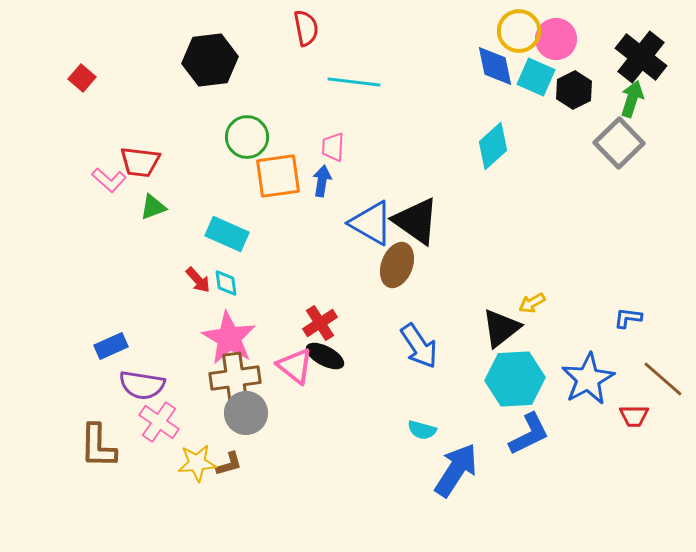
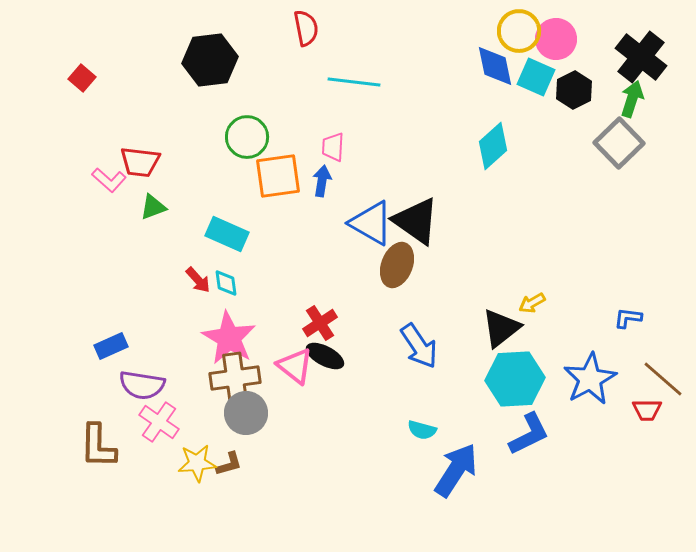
blue star at (588, 379): moved 2 px right
red trapezoid at (634, 416): moved 13 px right, 6 px up
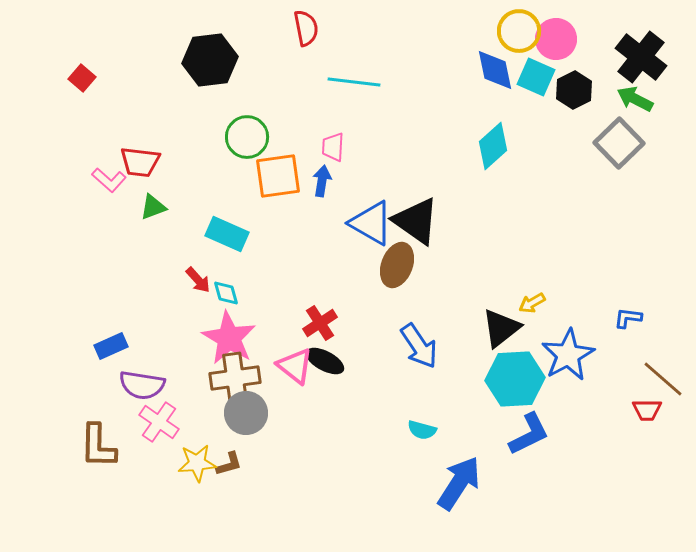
blue diamond at (495, 66): moved 4 px down
green arrow at (632, 99): moved 3 px right; rotated 81 degrees counterclockwise
cyan diamond at (226, 283): moved 10 px down; rotated 8 degrees counterclockwise
black ellipse at (325, 356): moved 5 px down
blue star at (590, 379): moved 22 px left, 24 px up
blue arrow at (456, 470): moved 3 px right, 13 px down
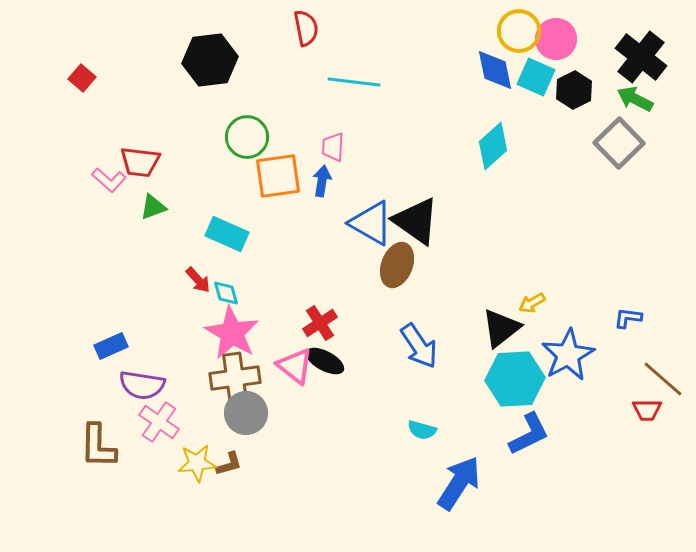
pink star at (229, 338): moved 3 px right, 5 px up
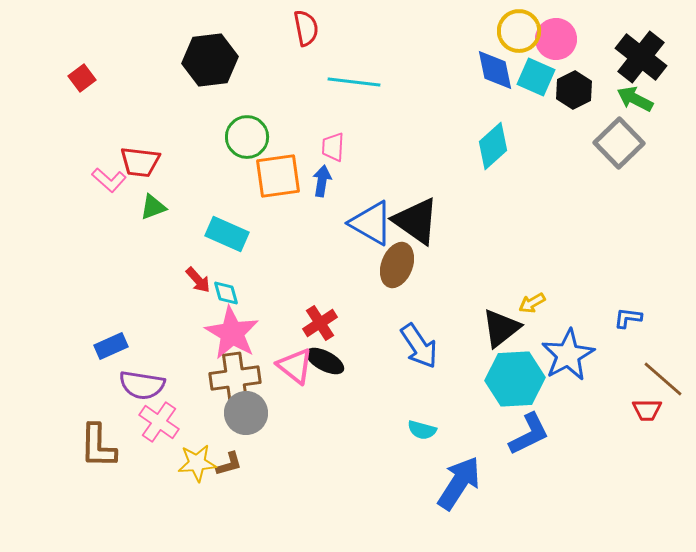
red square at (82, 78): rotated 12 degrees clockwise
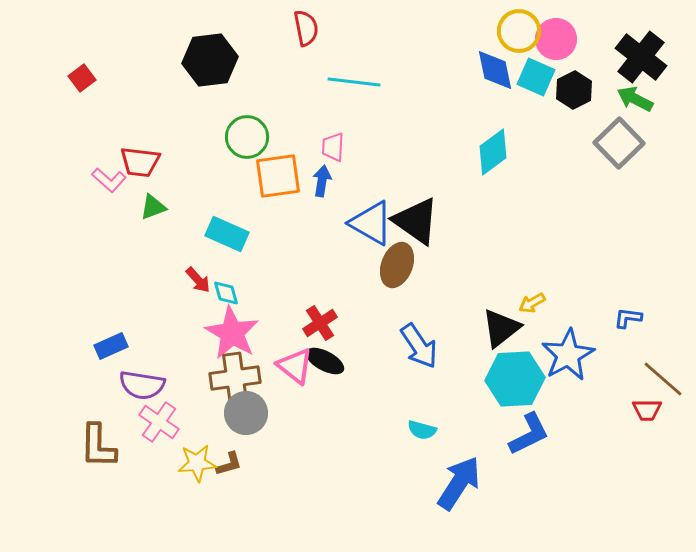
cyan diamond at (493, 146): moved 6 px down; rotated 6 degrees clockwise
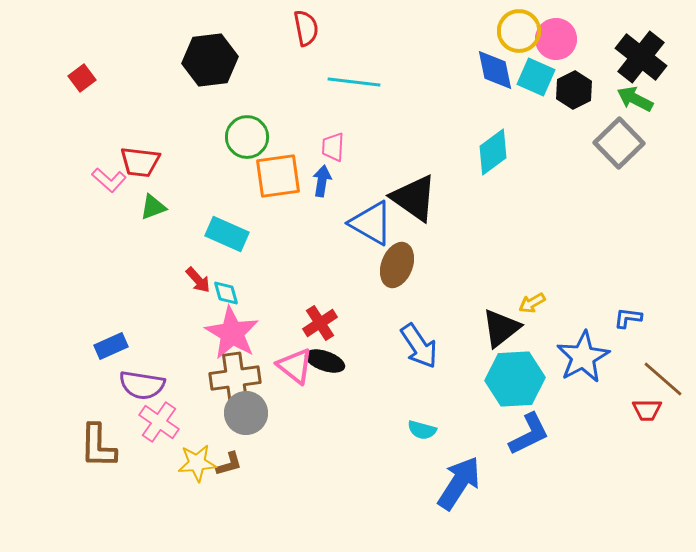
black triangle at (416, 221): moved 2 px left, 23 px up
blue star at (568, 355): moved 15 px right, 2 px down
black ellipse at (325, 361): rotated 9 degrees counterclockwise
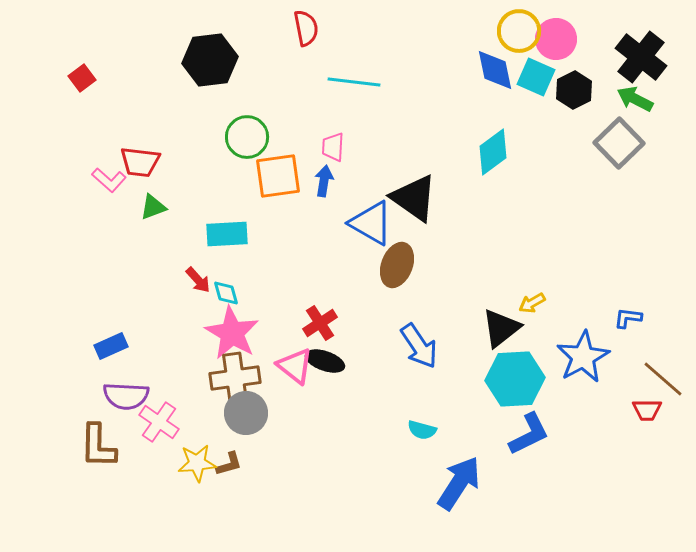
blue arrow at (322, 181): moved 2 px right
cyan rectangle at (227, 234): rotated 27 degrees counterclockwise
purple semicircle at (142, 385): moved 16 px left, 11 px down; rotated 6 degrees counterclockwise
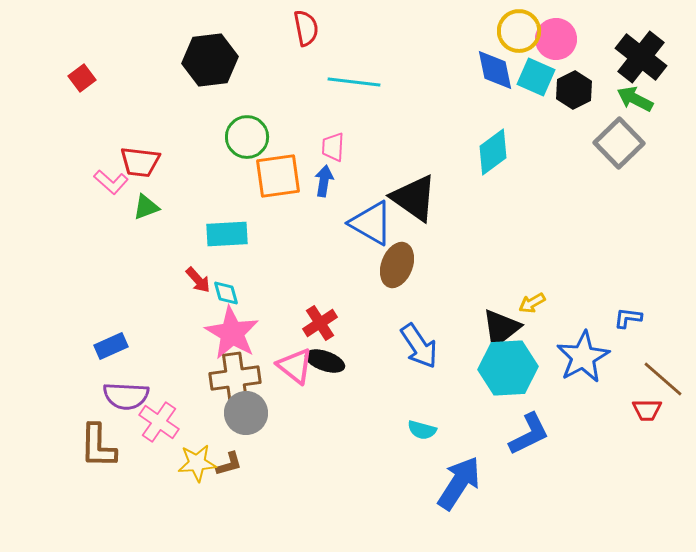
pink L-shape at (109, 180): moved 2 px right, 2 px down
green triangle at (153, 207): moved 7 px left
cyan hexagon at (515, 379): moved 7 px left, 11 px up
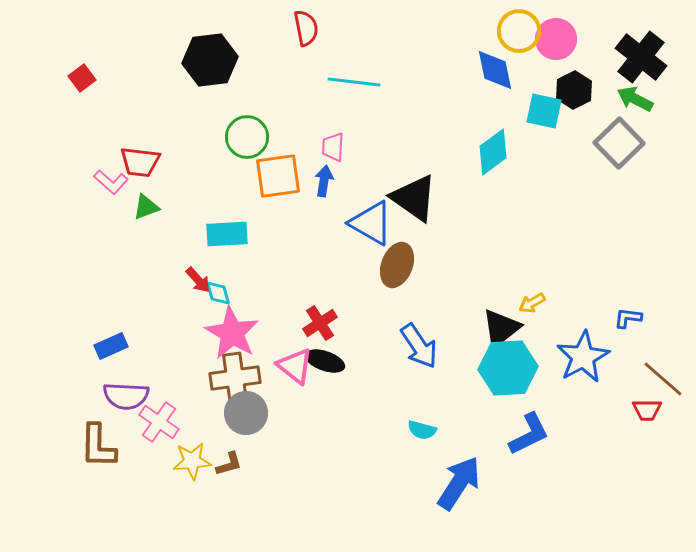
cyan square at (536, 77): moved 8 px right, 34 px down; rotated 12 degrees counterclockwise
cyan diamond at (226, 293): moved 8 px left
yellow star at (197, 463): moved 5 px left, 2 px up
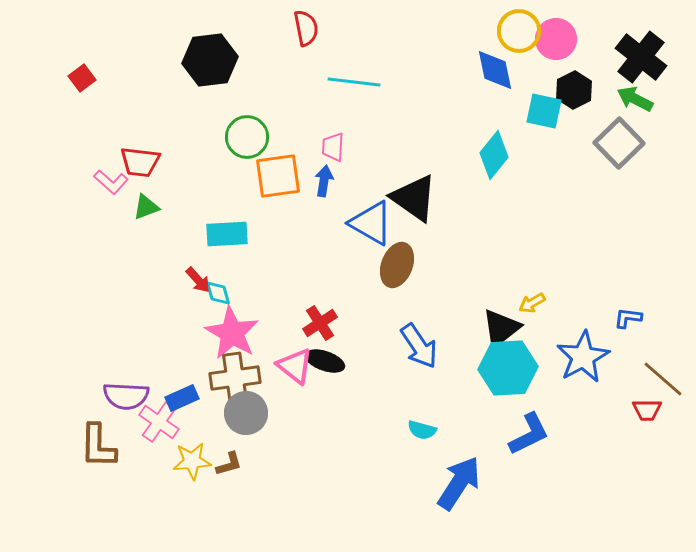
cyan diamond at (493, 152): moved 1 px right, 3 px down; rotated 15 degrees counterclockwise
blue rectangle at (111, 346): moved 71 px right, 52 px down
